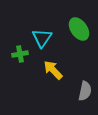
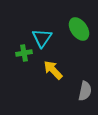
green cross: moved 4 px right, 1 px up
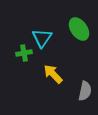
yellow arrow: moved 4 px down
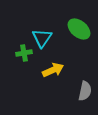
green ellipse: rotated 15 degrees counterclockwise
yellow arrow: moved 4 px up; rotated 110 degrees clockwise
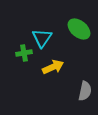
yellow arrow: moved 3 px up
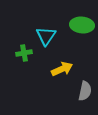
green ellipse: moved 3 px right, 4 px up; rotated 35 degrees counterclockwise
cyan triangle: moved 4 px right, 2 px up
yellow arrow: moved 9 px right, 2 px down
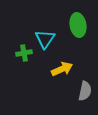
green ellipse: moved 4 px left; rotated 75 degrees clockwise
cyan triangle: moved 1 px left, 3 px down
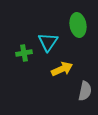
cyan triangle: moved 3 px right, 3 px down
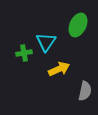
green ellipse: rotated 35 degrees clockwise
cyan triangle: moved 2 px left
yellow arrow: moved 3 px left
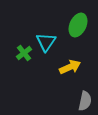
green cross: rotated 28 degrees counterclockwise
yellow arrow: moved 11 px right, 2 px up
gray semicircle: moved 10 px down
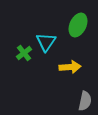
yellow arrow: rotated 20 degrees clockwise
